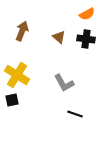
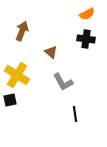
brown triangle: moved 8 px left, 15 px down
gray L-shape: moved 1 px left, 1 px up
black square: moved 2 px left
black line: rotated 63 degrees clockwise
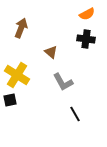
brown arrow: moved 1 px left, 3 px up
black line: rotated 21 degrees counterclockwise
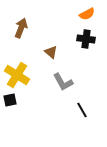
black line: moved 7 px right, 4 px up
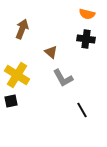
orange semicircle: rotated 42 degrees clockwise
brown arrow: moved 1 px right, 1 px down
gray L-shape: moved 4 px up
black square: moved 1 px right, 1 px down
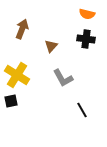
brown triangle: moved 6 px up; rotated 32 degrees clockwise
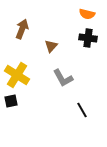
black cross: moved 2 px right, 1 px up
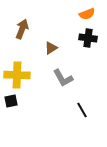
orange semicircle: rotated 35 degrees counterclockwise
brown triangle: moved 2 px down; rotated 16 degrees clockwise
yellow cross: rotated 30 degrees counterclockwise
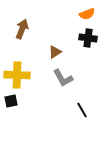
brown triangle: moved 4 px right, 4 px down
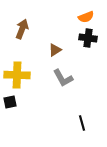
orange semicircle: moved 1 px left, 3 px down
brown triangle: moved 2 px up
black square: moved 1 px left, 1 px down
black line: moved 13 px down; rotated 14 degrees clockwise
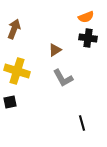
brown arrow: moved 8 px left
yellow cross: moved 4 px up; rotated 15 degrees clockwise
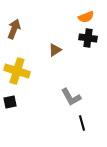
gray L-shape: moved 8 px right, 19 px down
